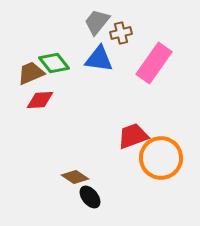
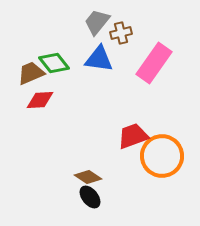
orange circle: moved 1 px right, 2 px up
brown diamond: moved 13 px right
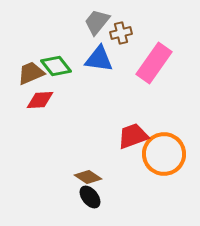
green diamond: moved 2 px right, 3 px down
orange circle: moved 2 px right, 2 px up
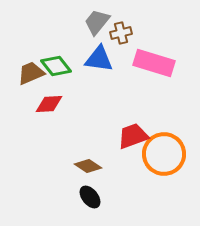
pink rectangle: rotated 72 degrees clockwise
red diamond: moved 9 px right, 4 px down
brown diamond: moved 11 px up
